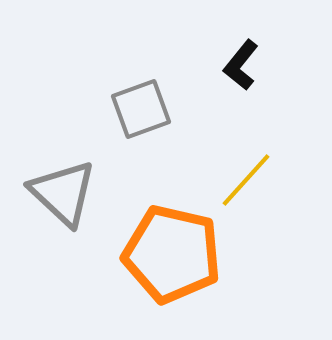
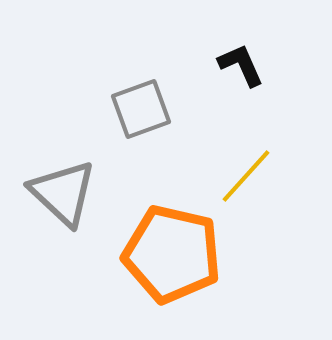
black L-shape: rotated 117 degrees clockwise
yellow line: moved 4 px up
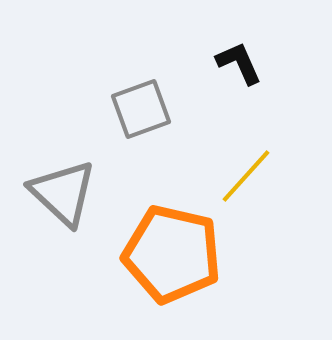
black L-shape: moved 2 px left, 2 px up
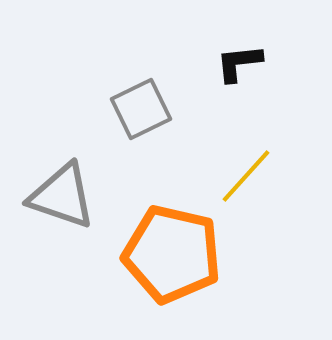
black L-shape: rotated 72 degrees counterclockwise
gray square: rotated 6 degrees counterclockwise
gray triangle: moved 1 px left, 3 px down; rotated 24 degrees counterclockwise
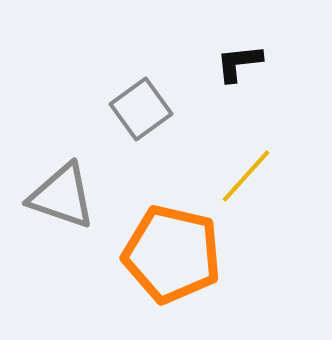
gray square: rotated 10 degrees counterclockwise
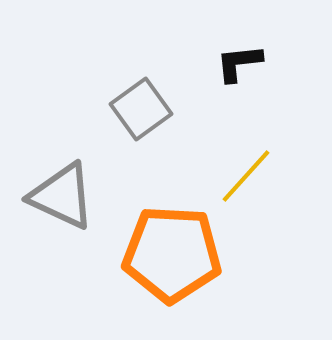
gray triangle: rotated 6 degrees clockwise
orange pentagon: rotated 10 degrees counterclockwise
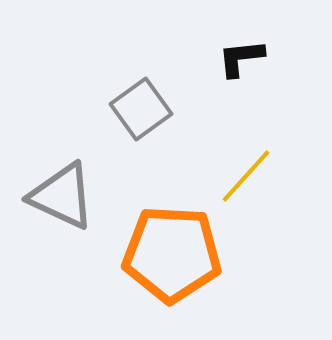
black L-shape: moved 2 px right, 5 px up
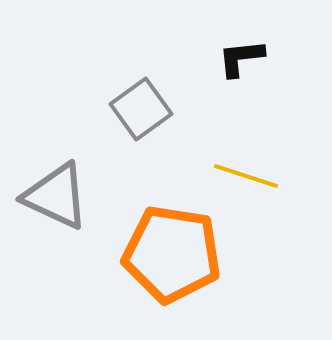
yellow line: rotated 66 degrees clockwise
gray triangle: moved 6 px left
orange pentagon: rotated 6 degrees clockwise
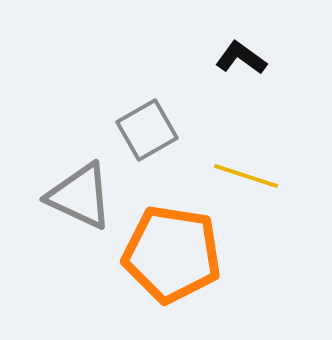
black L-shape: rotated 42 degrees clockwise
gray square: moved 6 px right, 21 px down; rotated 6 degrees clockwise
gray triangle: moved 24 px right
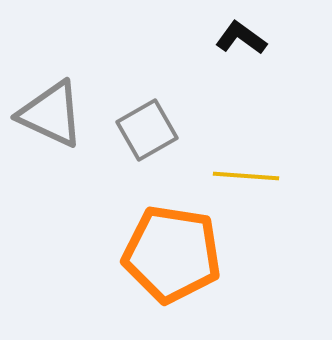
black L-shape: moved 20 px up
yellow line: rotated 14 degrees counterclockwise
gray triangle: moved 29 px left, 82 px up
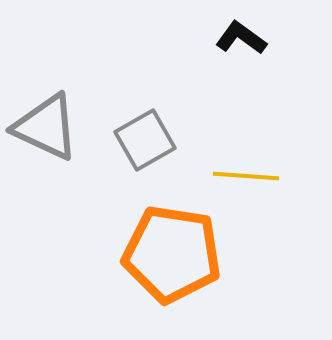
gray triangle: moved 5 px left, 13 px down
gray square: moved 2 px left, 10 px down
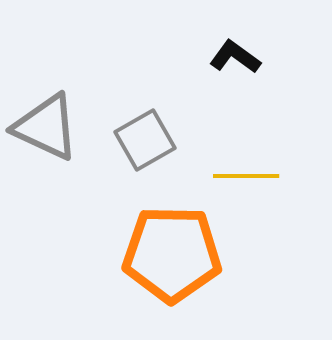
black L-shape: moved 6 px left, 19 px down
yellow line: rotated 4 degrees counterclockwise
orange pentagon: rotated 8 degrees counterclockwise
